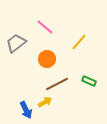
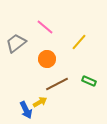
yellow arrow: moved 5 px left
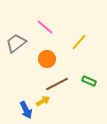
yellow arrow: moved 3 px right, 1 px up
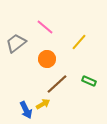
brown line: rotated 15 degrees counterclockwise
yellow arrow: moved 3 px down
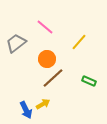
brown line: moved 4 px left, 6 px up
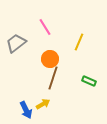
pink line: rotated 18 degrees clockwise
yellow line: rotated 18 degrees counterclockwise
orange circle: moved 3 px right
brown line: rotated 30 degrees counterclockwise
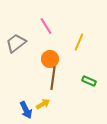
pink line: moved 1 px right, 1 px up
brown line: rotated 10 degrees counterclockwise
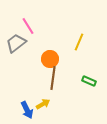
pink line: moved 18 px left
blue arrow: moved 1 px right
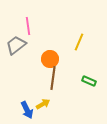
pink line: rotated 24 degrees clockwise
gray trapezoid: moved 2 px down
